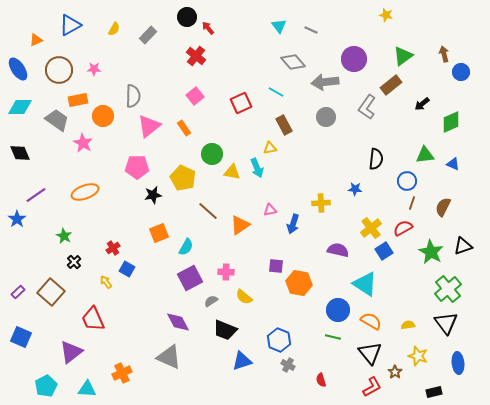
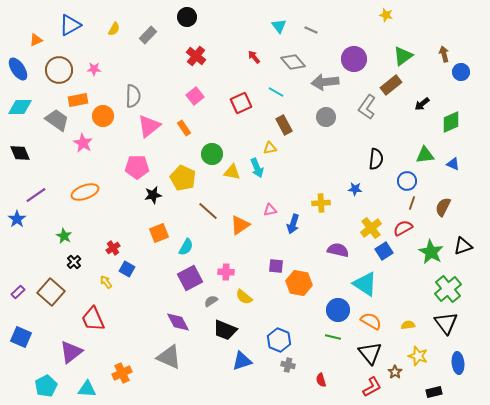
red arrow at (208, 28): moved 46 px right, 29 px down
gray cross at (288, 365): rotated 16 degrees counterclockwise
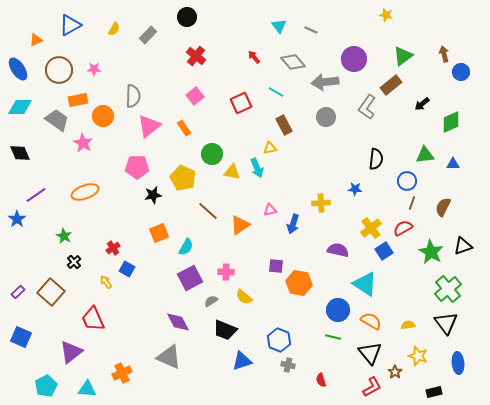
blue triangle at (453, 164): rotated 24 degrees counterclockwise
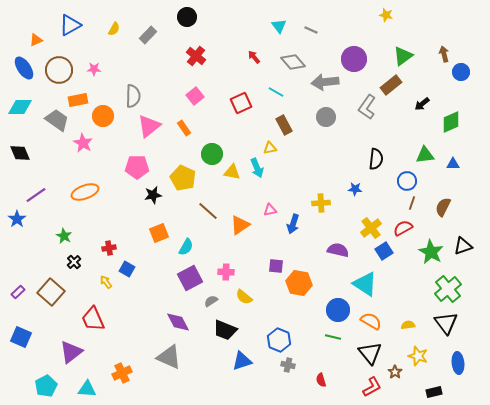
blue ellipse at (18, 69): moved 6 px right, 1 px up
red cross at (113, 248): moved 4 px left; rotated 24 degrees clockwise
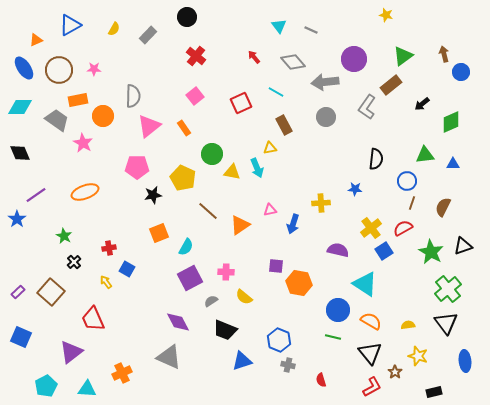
blue ellipse at (458, 363): moved 7 px right, 2 px up
